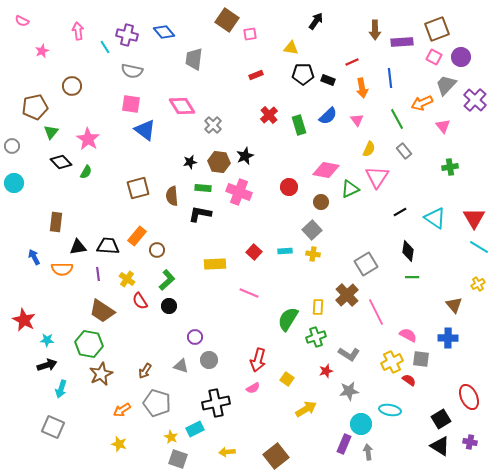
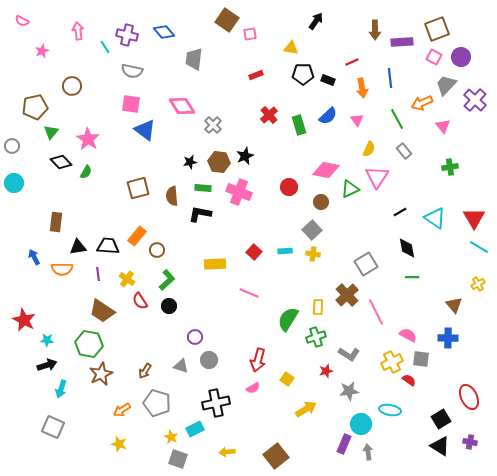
black diamond at (408, 251): moved 1 px left, 3 px up; rotated 20 degrees counterclockwise
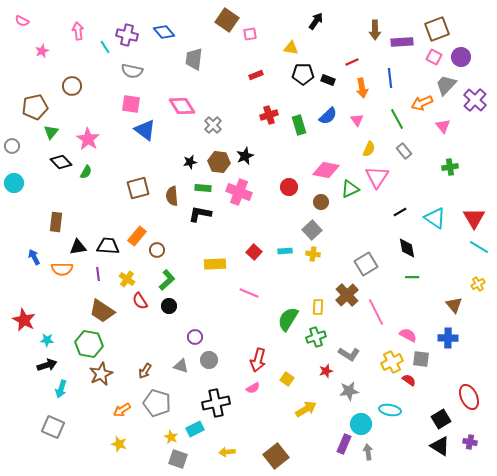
red cross at (269, 115): rotated 24 degrees clockwise
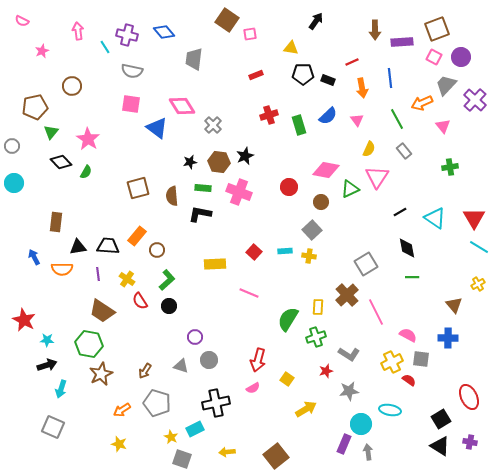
blue triangle at (145, 130): moved 12 px right, 2 px up
yellow cross at (313, 254): moved 4 px left, 2 px down
gray square at (178, 459): moved 4 px right
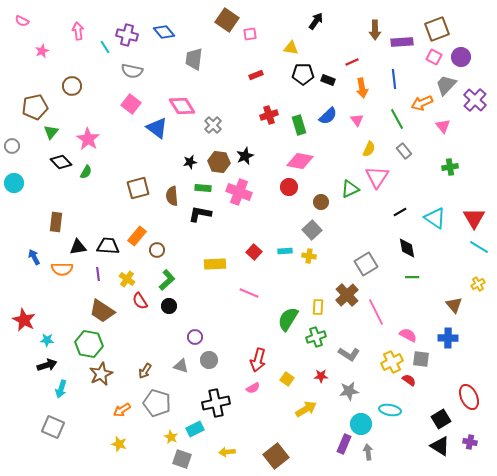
blue line at (390, 78): moved 4 px right, 1 px down
pink square at (131, 104): rotated 30 degrees clockwise
pink diamond at (326, 170): moved 26 px left, 9 px up
red star at (326, 371): moved 5 px left, 5 px down; rotated 16 degrees clockwise
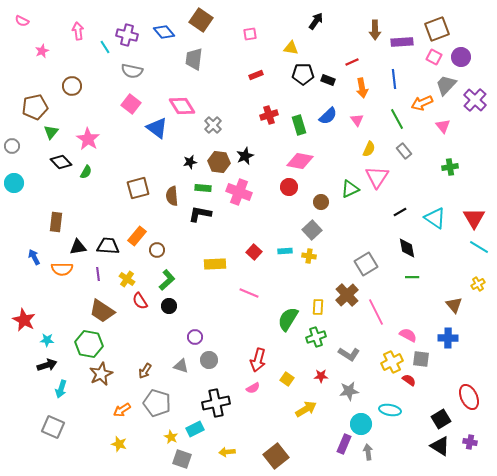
brown square at (227, 20): moved 26 px left
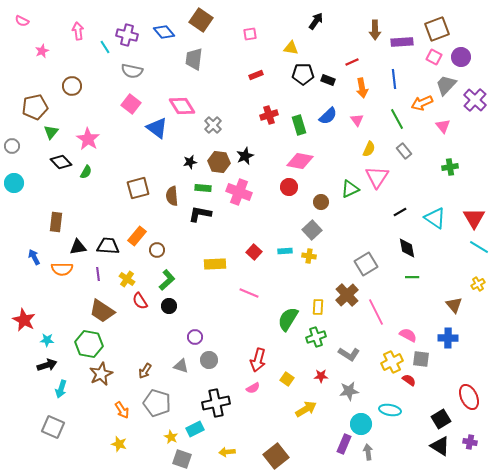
orange arrow at (122, 410): rotated 90 degrees counterclockwise
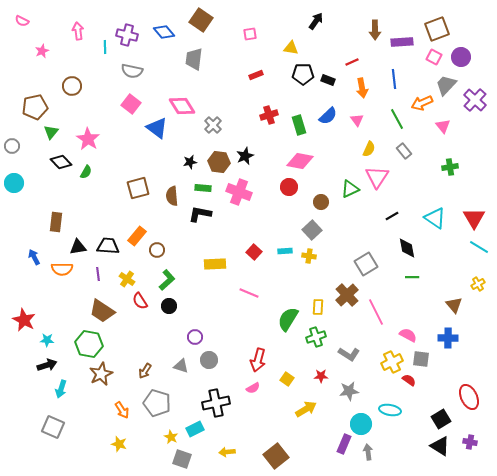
cyan line at (105, 47): rotated 32 degrees clockwise
black line at (400, 212): moved 8 px left, 4 px down
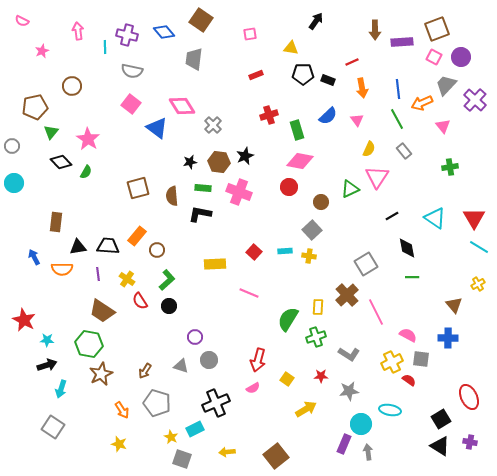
blue line at (394, 79): moved 4 px right, 10 px down
green rectangle at (299, 125): moved 2 px left, 5 px down
black cross at (216, 403): rotated 12 degrees counterclockwise
gray square at (53, 427): rotated 10 degrees clockwise
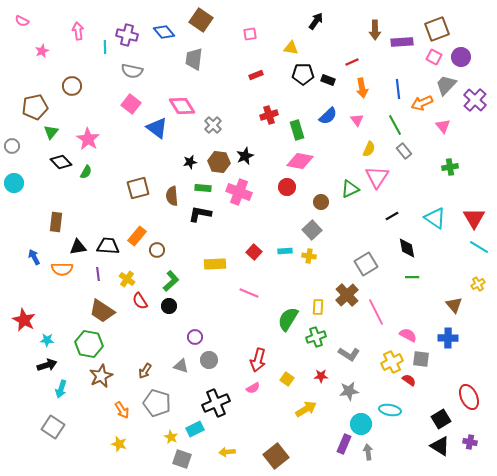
green line at (397, 119): moved 2 px left, 6 px down
red circle at (289, 187): moved 2 px left
green L-shape at (167, 280): moved 4 px right, 1 px down
brown star at (101, 374): moved 2 px down
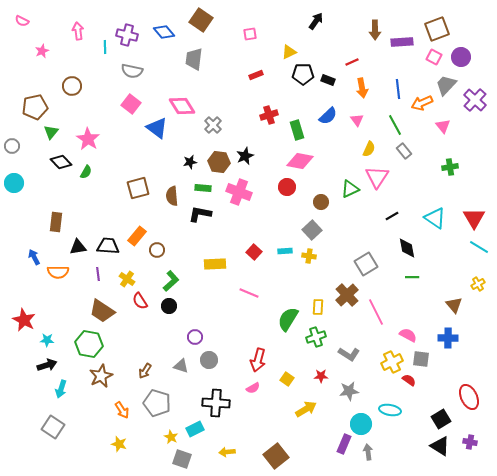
yellow triangle at (291, 48): moved 2 px left, 4 px down; rotated 35 degrees counterclockwise
orange semicircle at (62, 269): moved 4 px left, 3 px down
black cross at (216, 403): rotated 28 degrees clockwise
